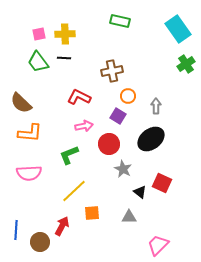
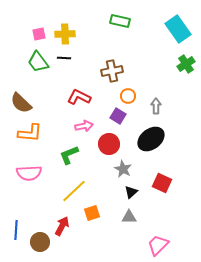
black triangle: moved 9 px left; rotated 40 degrees clockwise
orange square: rotated 14 degrees counterclockwise
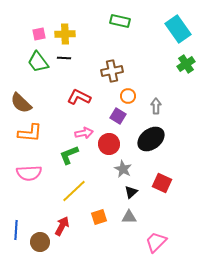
pink arrow: moved 7 px down
orange square: moved 7 px right, 4 px down
pink trapezoid: moved 2 px left, 3 px up
